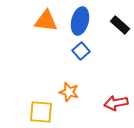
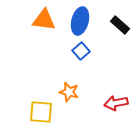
orange triangle: moved 2 px left, 1 px up
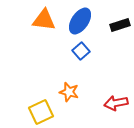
blue ellipse: rotated 20 degrees clockwise
black rectangle: rotated 60 degrees counterclockwise
yellow square: rotated 30 degrees counterclockwise
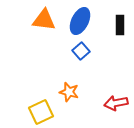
blue ellipse: rotated 8 degrees counterclockwise
black rectangle: rotated 72 degrees counterclockwise
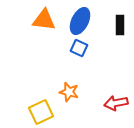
blue square: moved 2 px left, 3 px up; rotated 24 degrees counterclockwise
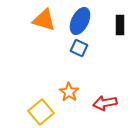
orange triangle: rotated 10 degrees clockwise
orange star: rotated 18 degrees clockwise
red arrow: moved 11 px left
yellow square: rotated 15 degrees counterclockwise
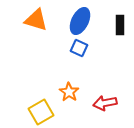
orange triangle: moved 8 px left
yellow square: rotated 10 degrees clockwise
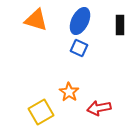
red arrow: moved 6 px left, 5 px down
